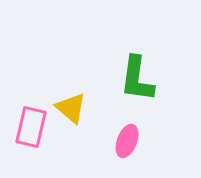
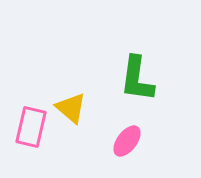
pink ellipse: rotated 16 degrees clockwise
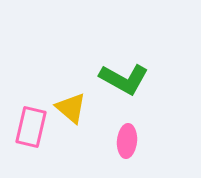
green L-shape: moved 13 px left; rotated 69 degrees counterclockwise
pink ellipse: rotated 32 degrees counterclockwise
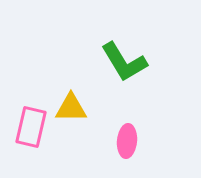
green L-shape: moved 17 px up; rotated 30 degrees clockwise
yellow triangle: rotated 40 degrees counterclockwise
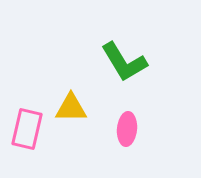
pink rectangle: moved 4 px left, 2 px down
pink ellipse: moved 12 px up
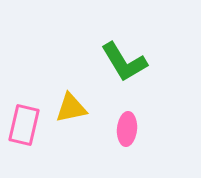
yellow triangle: rotated 12 degrees counterclockwise
pink rectangle: moved 3 px left, 4 px up
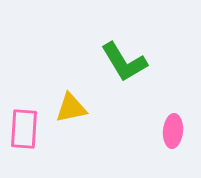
pink rectangle: moved 4 px down; rotated 9 degrees counterclockwise
pink ellipse: moved 46 px right, 2 px down
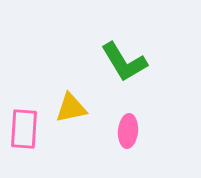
pink ellipse: moved 45 px left
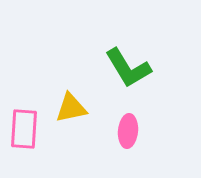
green L-shape: moved 4 px right, 6 px down
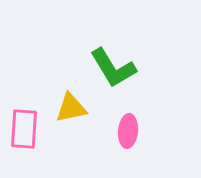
green L-shape: moved 15 px left
